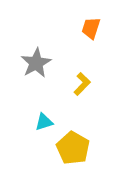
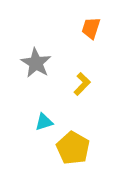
gray star: rotated 12 degrees counterclockwise
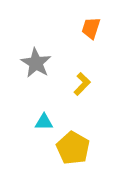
cyan triangle: rotated 18 degrees clockwise
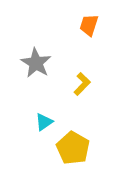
orange trapezoid: moved 2 px left, 3 px up
cyan triangle: rotated 36 degrees counterclockwise
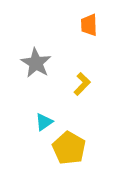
orange trapezoid: rotated 20 degrees counterclockwise
yellow pentagon: moved 4 px left
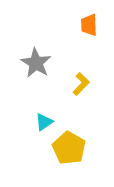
yellow L-shape: moved 1 px left
